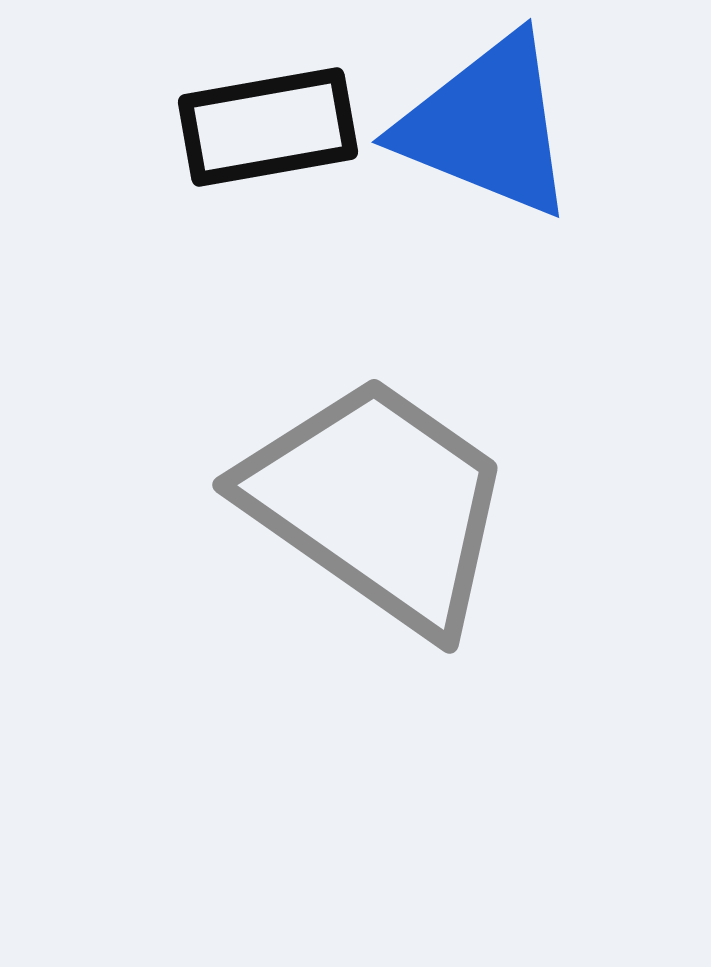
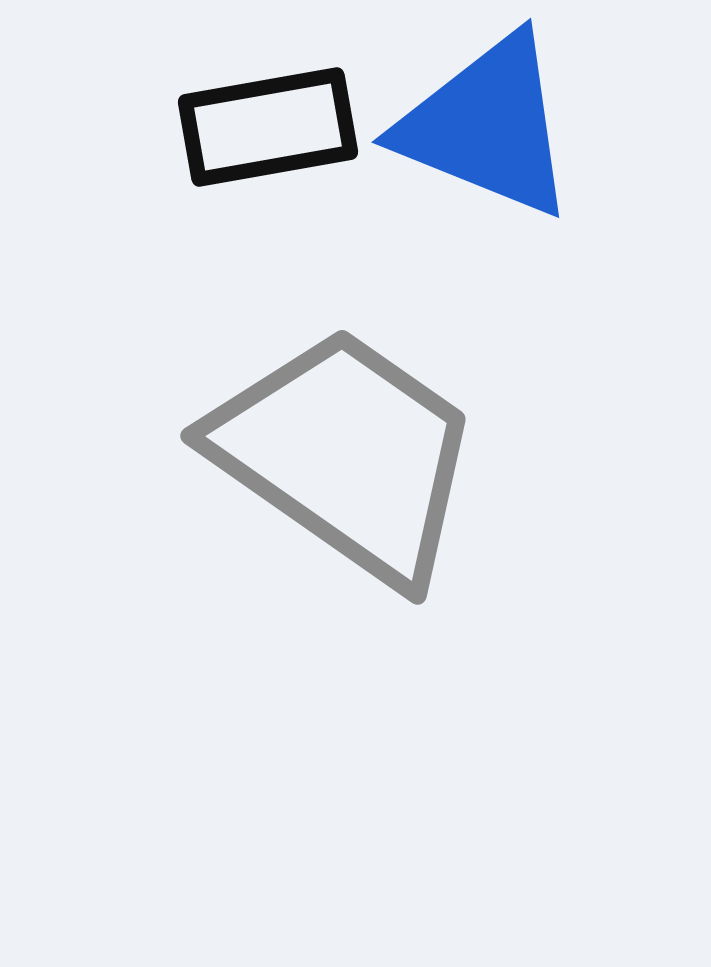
gray trapezoid: moved 32 px left, 49 px up
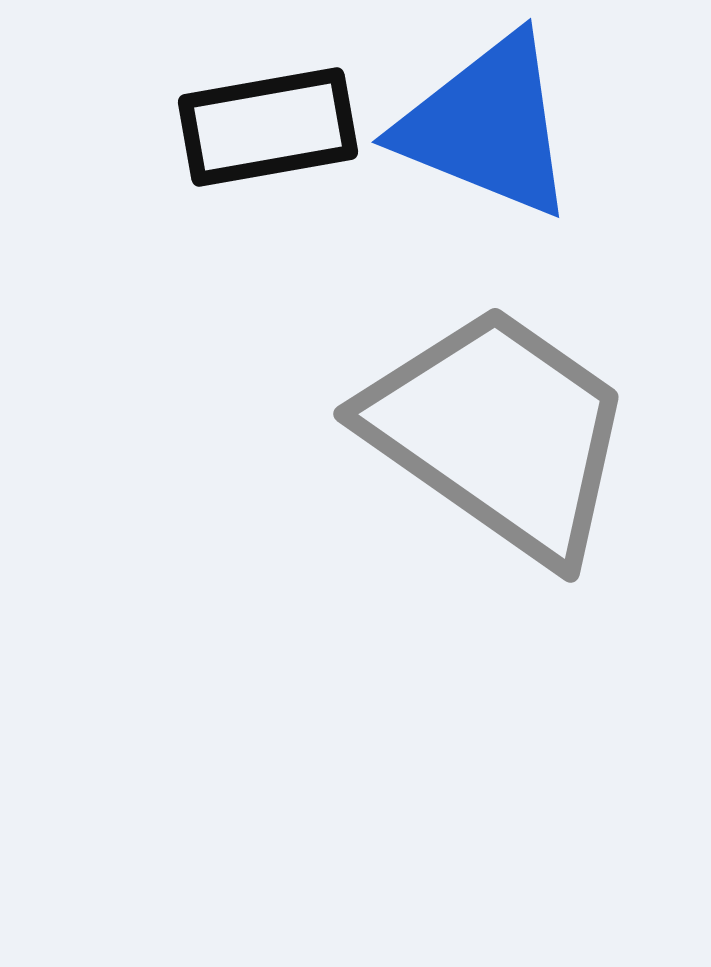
gray trapezoid: moved 153 px right, 22 px up
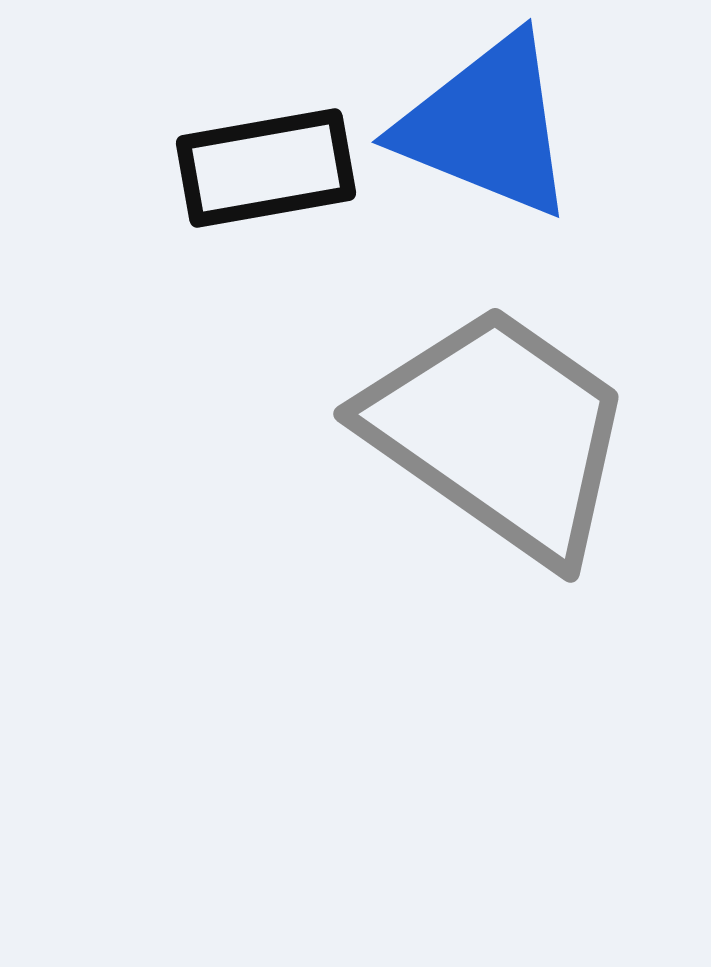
black rectangle: moved 2 px left, 41 px down
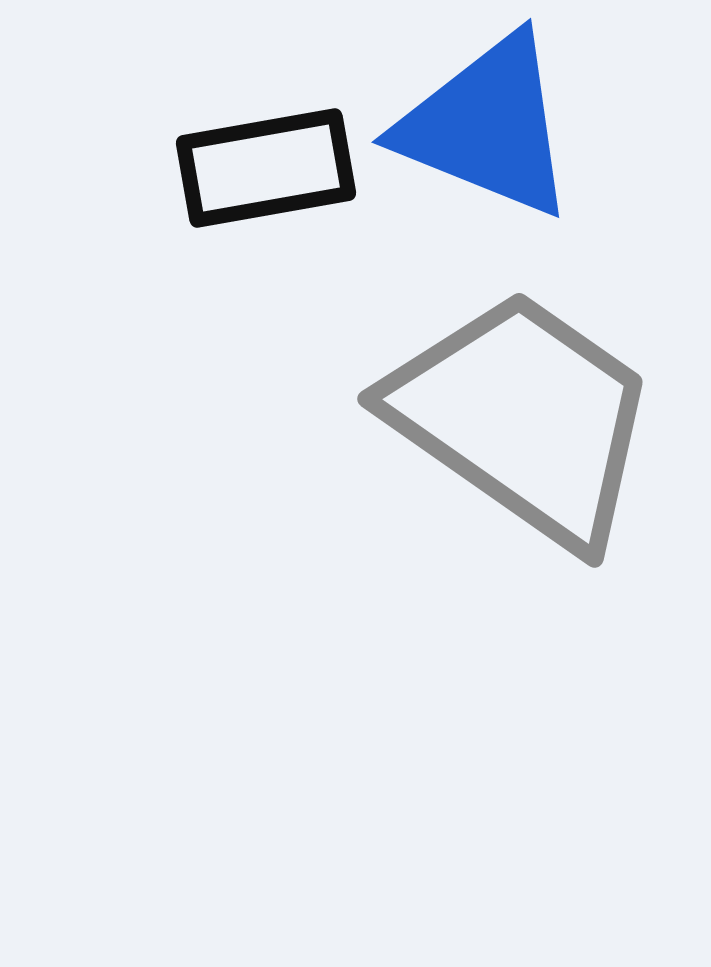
gray trapezoid: moved 24 px right, 15 px up
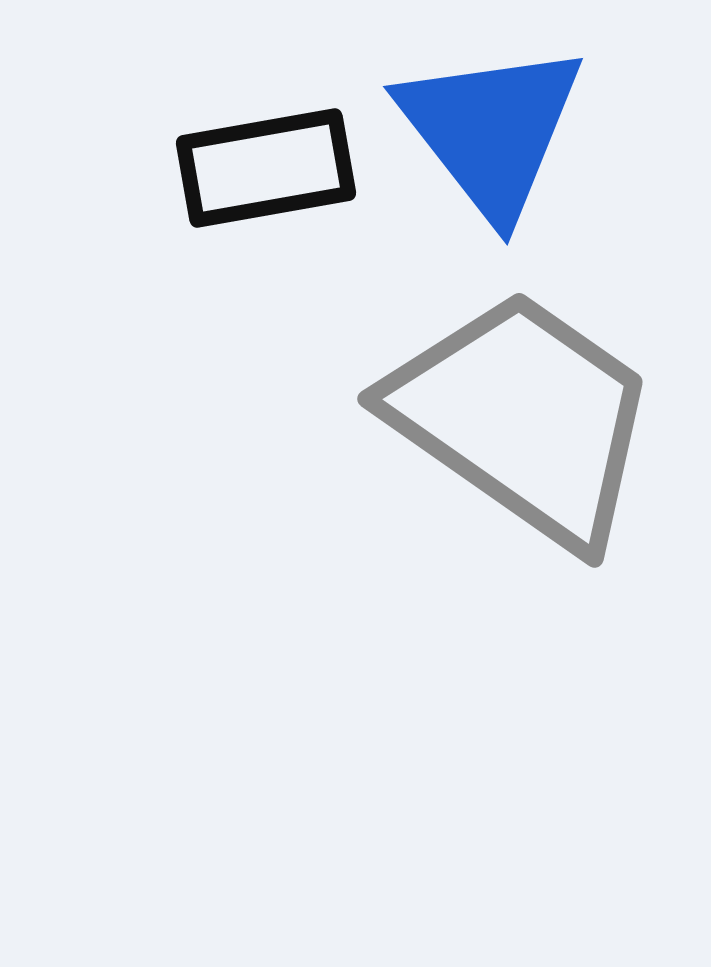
blue triangle: moved 4 px right, 4 px down; rotated 30 degrees clockwise
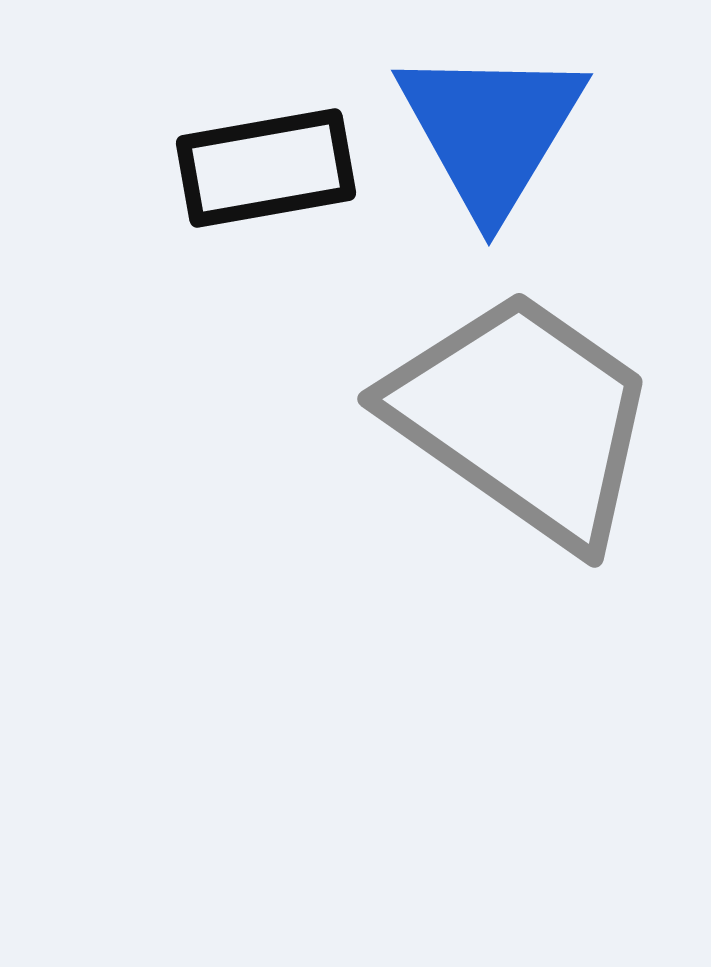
blue triangle: rotated 9 degrees clockwise
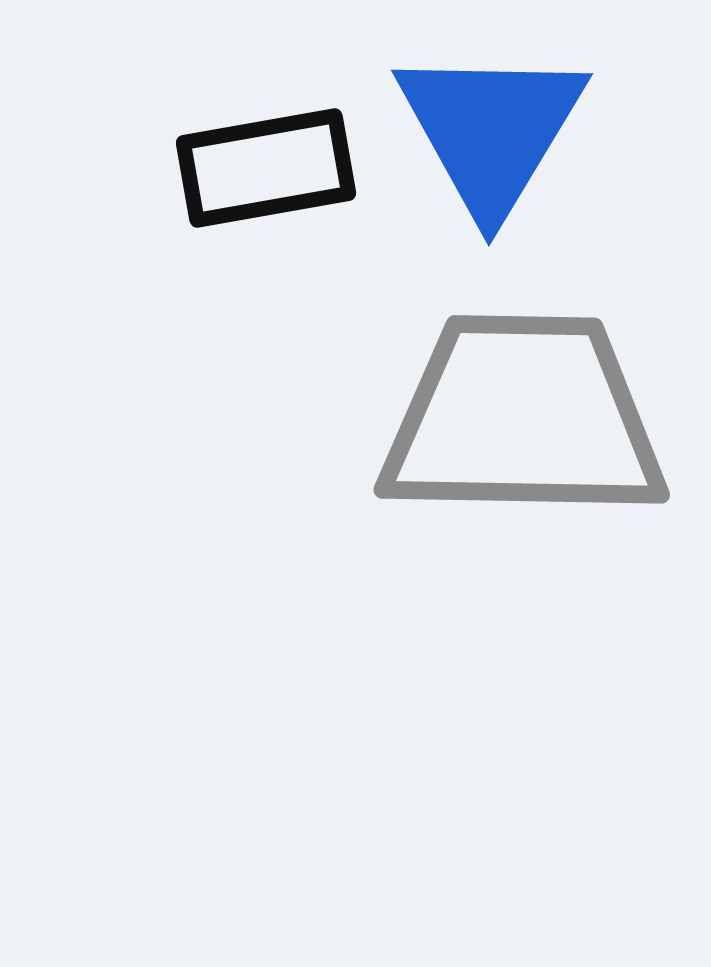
gray trapezoid: rotated 34 degrees counterclockwise
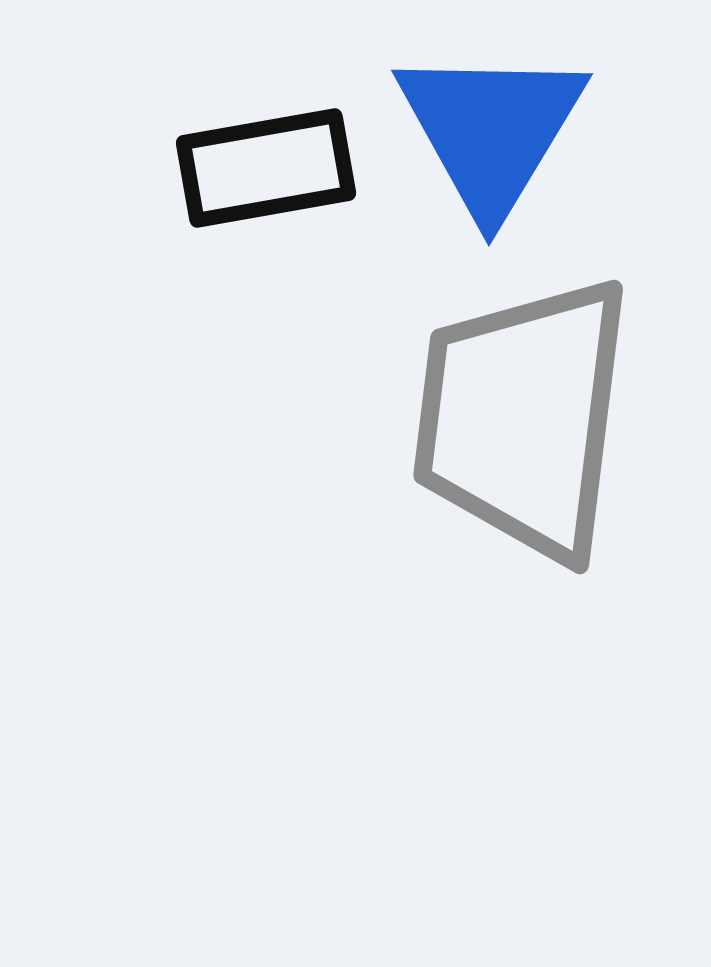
gray trapezoid: rotated 84 degrees counterclockwise
